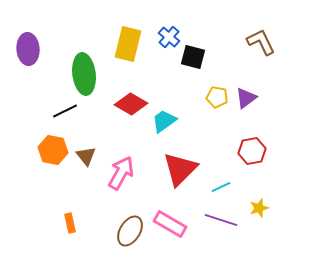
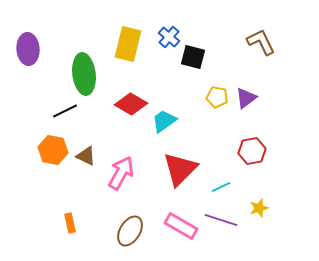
brown triangle: rotated 25 degrees counterclockwise
pink rectangle: moved 11 px right, 2 px down
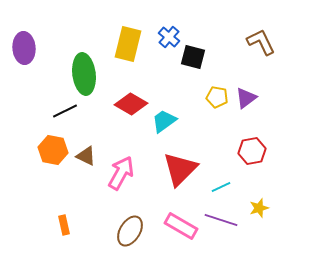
purple ellipse: moved 4 px left, 1 px up
orange rectangle: moved 6 px left, 2 px down
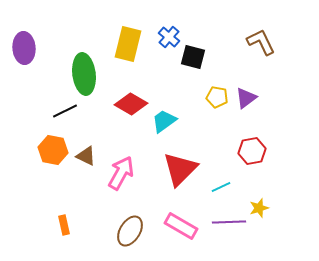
purple line: moved 8 px right, 2 px down; rotated 20 degrees counterclockwise
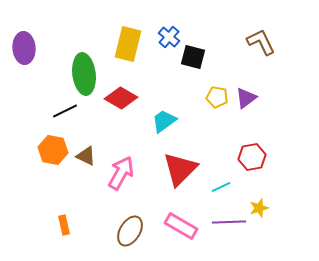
red diamond: moved 10 px left, 6 px up
red hexagon: moved 6 px down
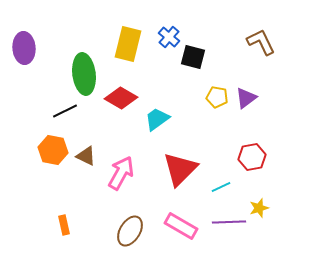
cyan trapezoid: moved 7 px left, 2 px up
